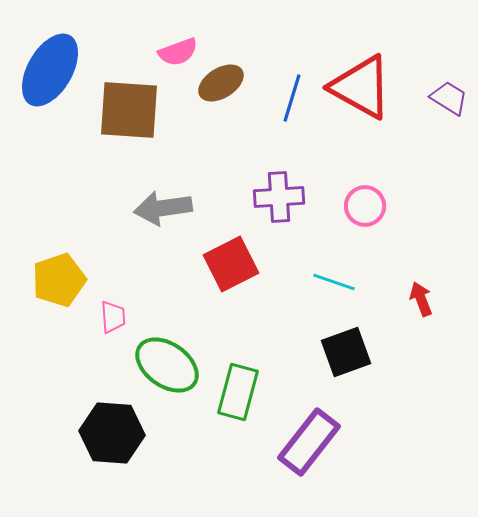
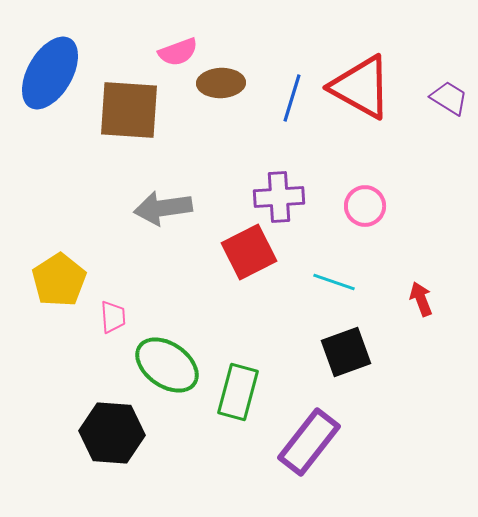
blue ellipse: moved 3 px down
brown ellipse: rotated 30 degrees clockwise
red square: moved 18 px right, 12 px up
yellow pentagon: rotated 14 degrees counterclockwise
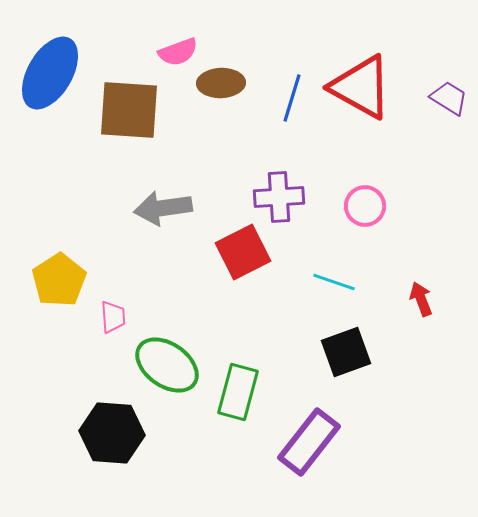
red square: moved 6 px left
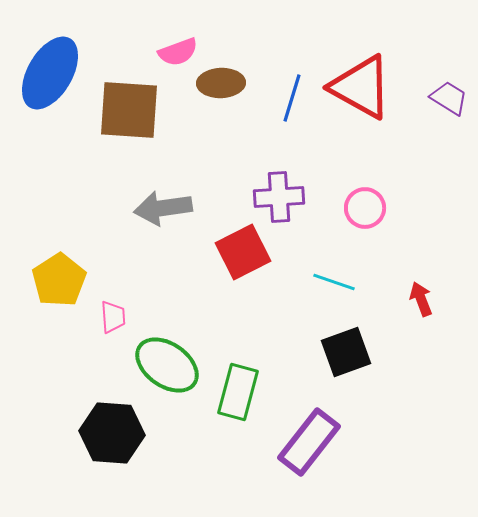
pink circle: moved 2 px down
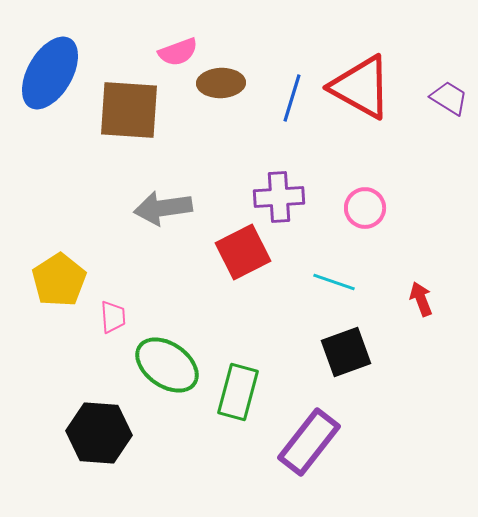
black hexagon: moved 13 px left
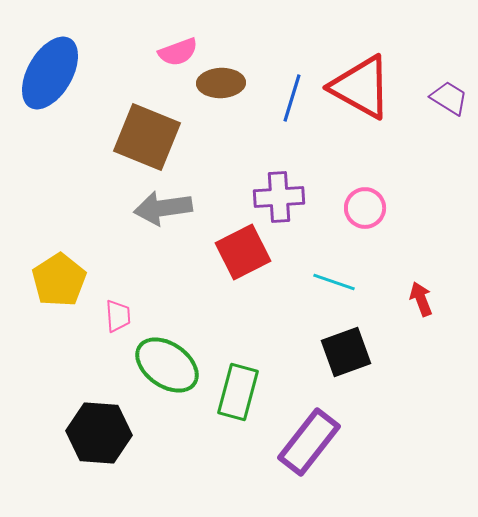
brown square: moved 18 px right, 27 px down; rotated 18 degrees clockwise
pink trapezoid: moved 5 px right, 1 px up
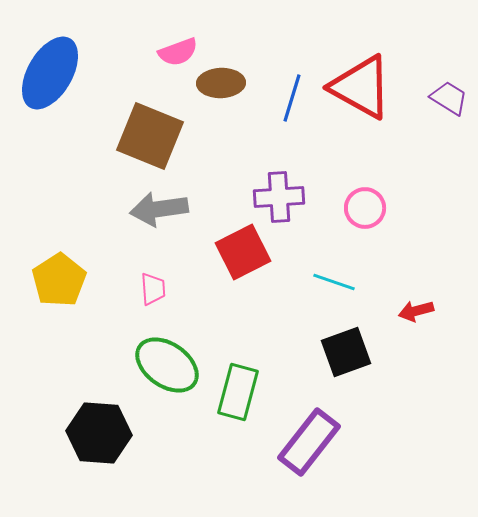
brown square: moved 3 px right, 1 px up
gray arrow: moved 4 px left, 1 px down
red arrow: moved 5 px left, 12 px down; rotated 84 degrees counterclockwise
pink trapezoid: moved 35 px right, 27 px up
